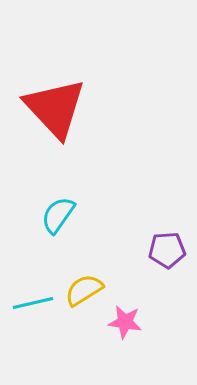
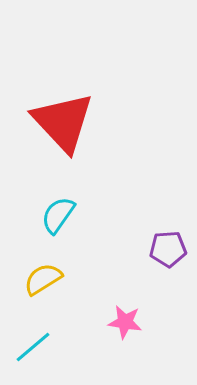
red triangle: moved 8 px right, 14 px down
purple pentagon: moved 1 px right, 1 px up
yellow semicircle: moved 41 px left, 11 px up
cyan line: moved 44 px down; rotated 27 degrees counterclockwise
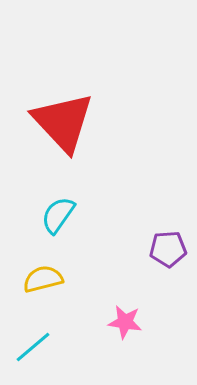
yellow semicircle: rotated 18 degrees clockwise
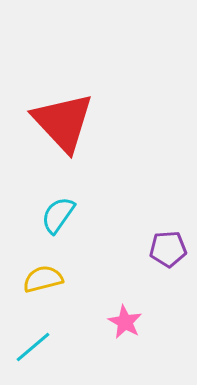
pink star: rotated 20 degrees clockwise
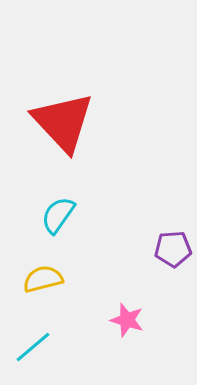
purple pentagon: moved 5 px right
pink star: moved 2 px right, 2 px up; rotated 12 degrees counterclockwise
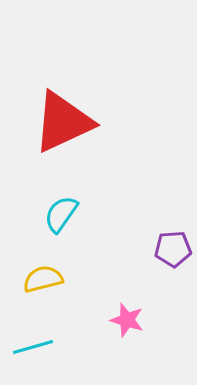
red triangle: rotated 48 degrees clockwise
cyan semicircle: moved 3 px right, 1 px up
cyan line: rotated 24 degrees clockwise
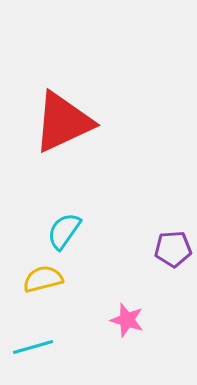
cyan semicircle: moved 3 px right, 17 px down
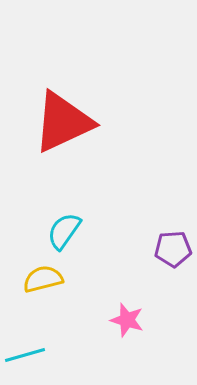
cyan line: moved 8 px left, 8 px down
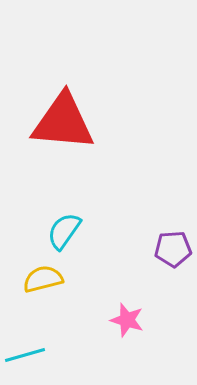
red triangle: rotated 30 degrees clockwise
